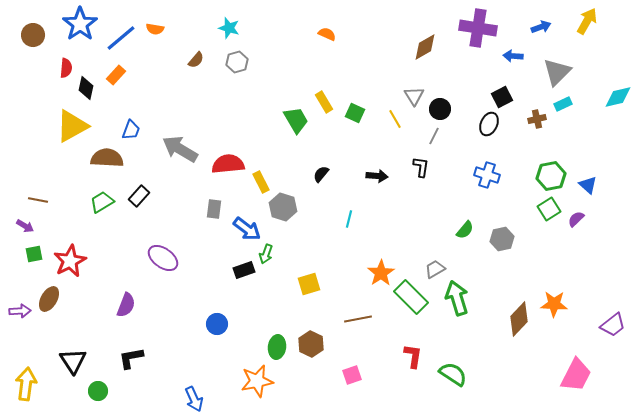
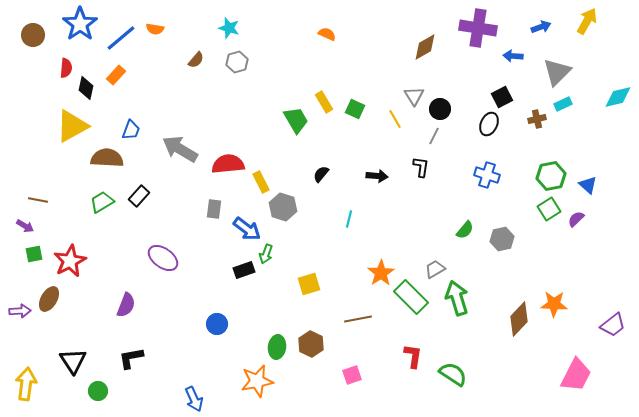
green square at (355, 113): moved 4 px up
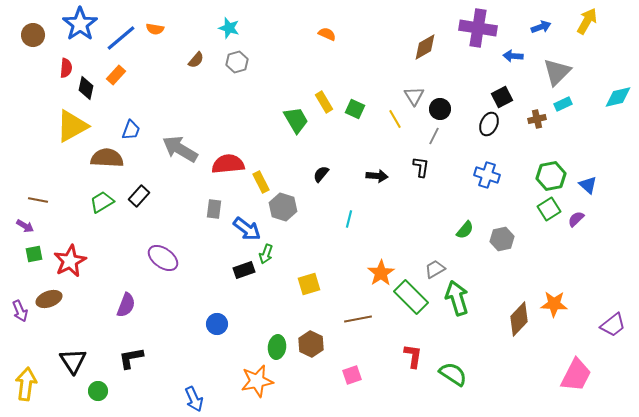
brown ellipse at (49, 299): rotated 40 degrees clockwise
purple arrow at (20, 311): rotated 70 degrees clockwise
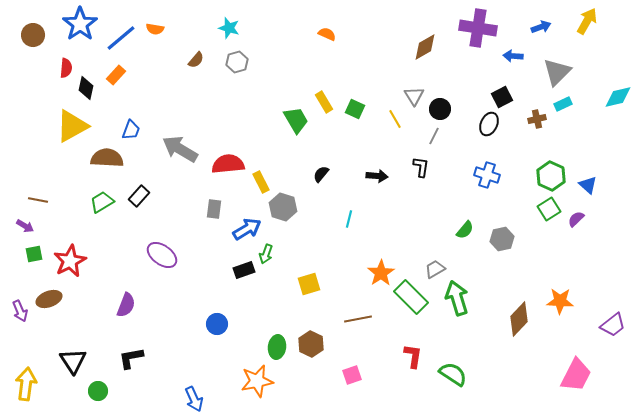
green hexagon at (551, 176): rotated 24 degrees counterclockwise
blue arrow at (247, 229): rotated 68 degrees counterclockwise
purple ellipse at (163, 258): moved 1 px left, 3 px up
orange star at (554, 304): moved 6 px right, 3 px up
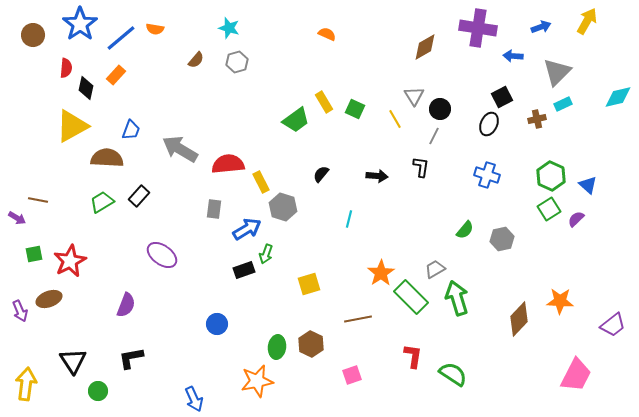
green trapezoid at (296, 120): rotated 84 degrees clockwise
purple arrow at (25, 226): moved 8 px left, 8 px up
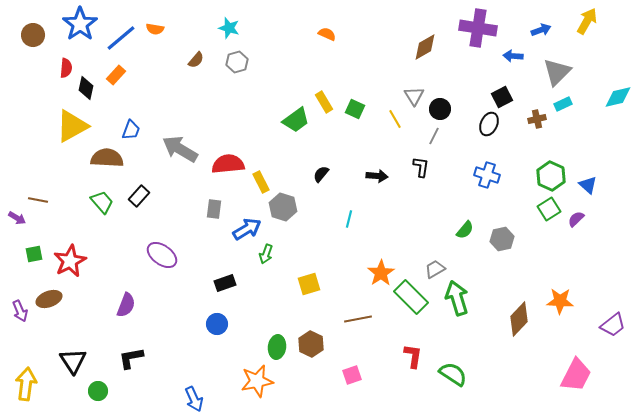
blue arrow at (541, 27): moved 3 px down
green trapezoid at (102, 202): rotated 80 degrees clockwise
black rectangle at (244, 270): moved 19 px left, 13 px down
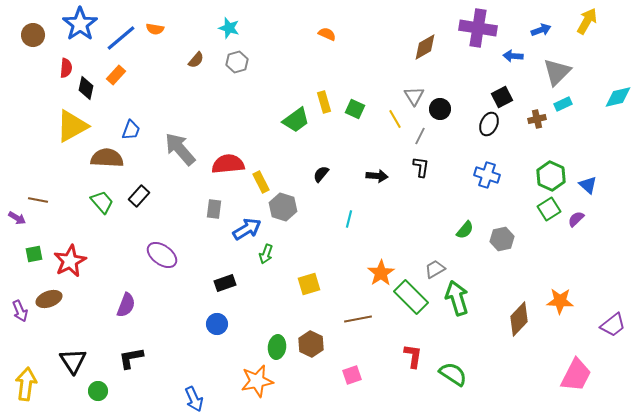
yellow rectangle at (324, 102): rotated 15 degrees clockwise
gray line at (434, 136): moved 14 px left
gray arrow at (180, 149): rotated 18 degrees clockwise
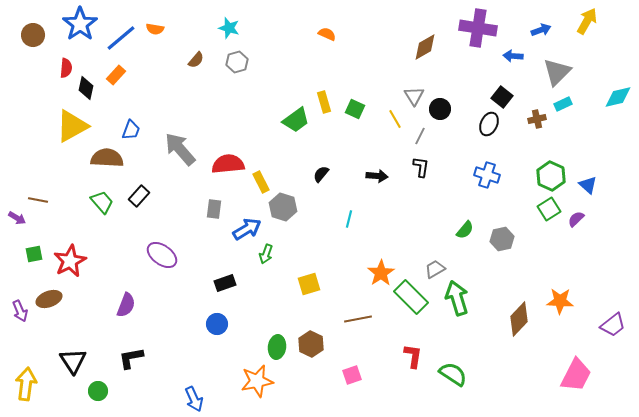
black square at (502, 97): rotated 25 degrees counterclockwise
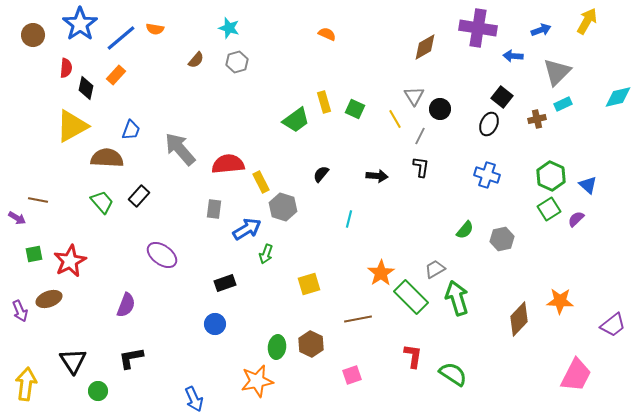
blue circle at (217, 324): moved 2 px left
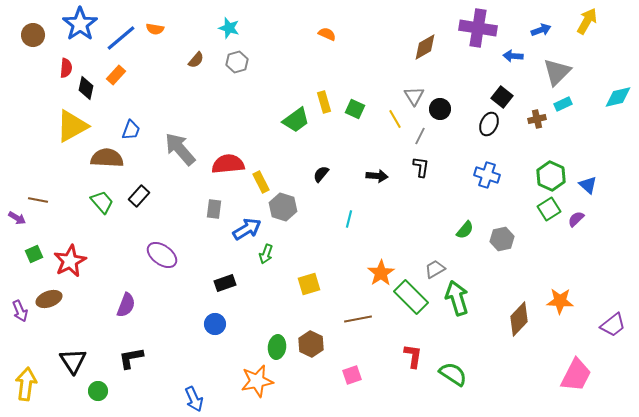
green square at (34, 254): rotated 12 degrees counterclockwise
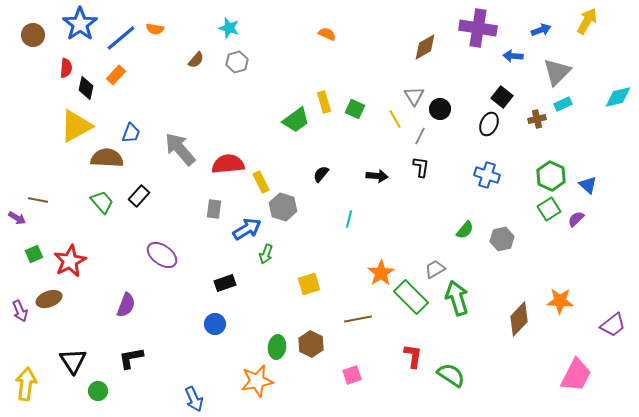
yellow triangle at (72, 126): moved 4 px right
blue trapezoid at (131, 130): moved 3 px down
green semicircle at (453, 374): moved 2 px left, 1 px down
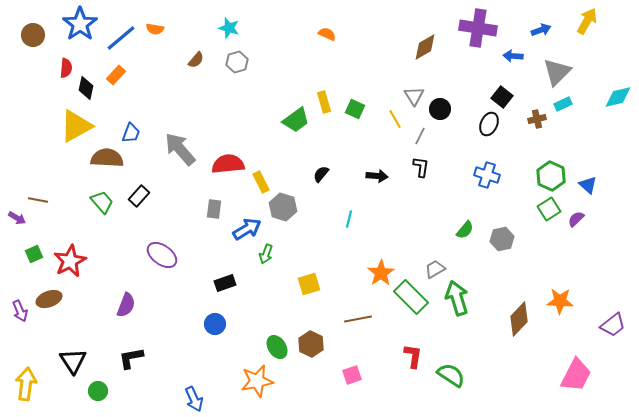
green ellipse at (277, 347): rotated 40 degrees counterclockwise
